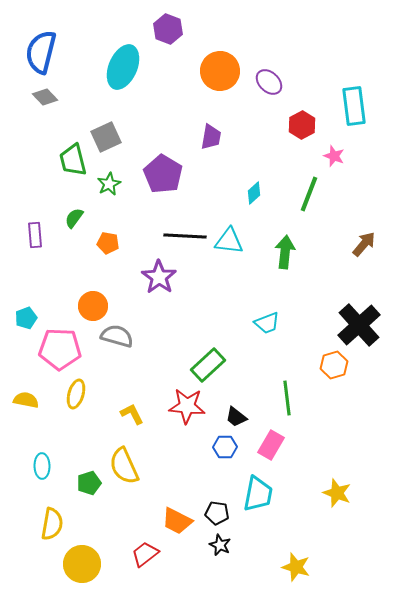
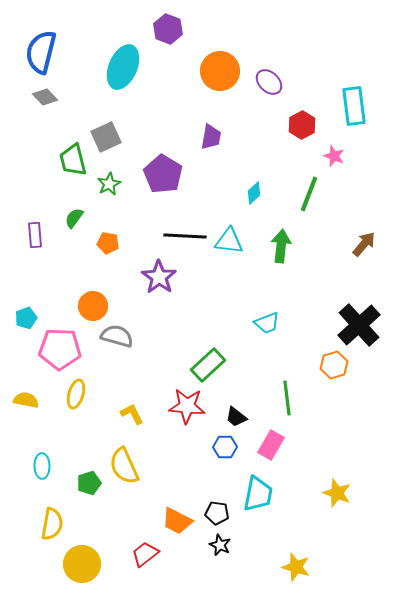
green arrow at (285, 252): moved 4 px left, 6 px up
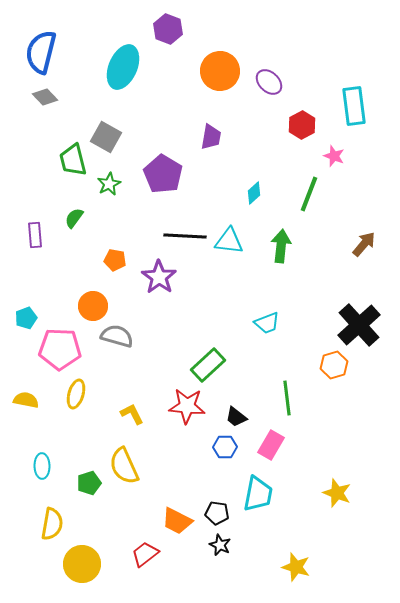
gray square at (106, 137): rotated 36 degrees counterclockwise
orange pentagon at (108, 243): moved 7 px right, 17 px down
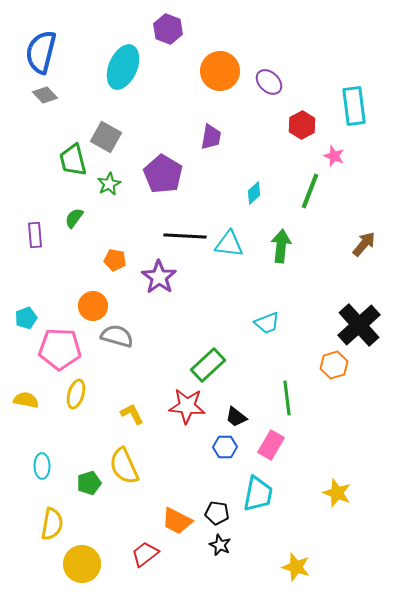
gray diamond at (45, 97): moved 2 px up
green line at (309, 194): moved 1 px right, 3 px up
cyan triangle at (229, 241): moved 3 px down
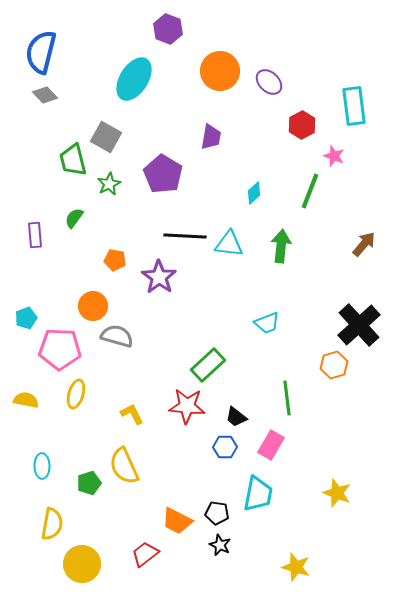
cyan ellipse at (123, 67): moved 11 px right, 12 px down; rotated 9 degrees clockwise
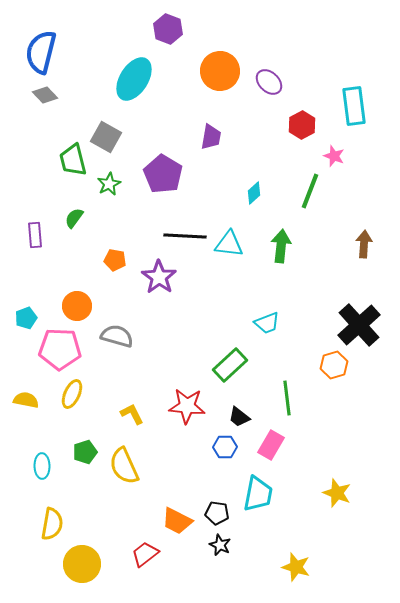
brown arrow at (364, 244): rotated 36 degrees counterclockwise
orange circle at (93, 306): moved 16 px left
green rectangle at (208, 365): moved 22 px right
yellow ellipse at (76, 394): moved 4 px left; rotated 8 degrees clockwise
black trapezoid at (236, 417): moved 3 px right
green pentagon at (89, 483): moved 4 px left, 31 px up
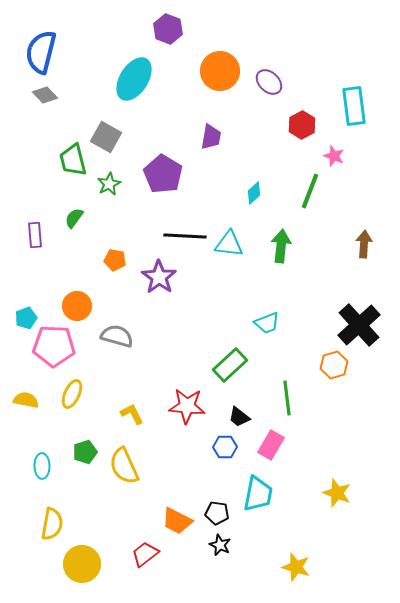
pink pentagon at (60, 349): moved 6 px left, 3 px up
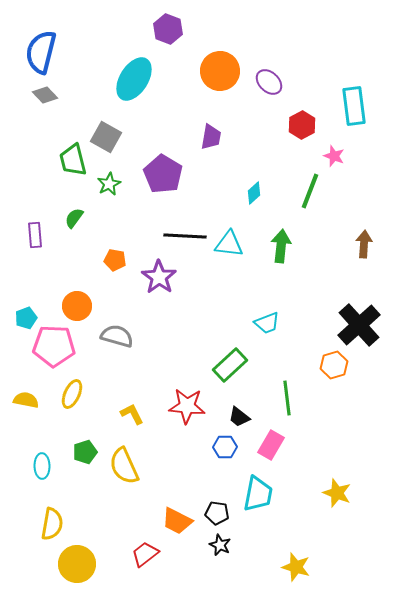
yellow circle at (82, 564): moved 5 px left
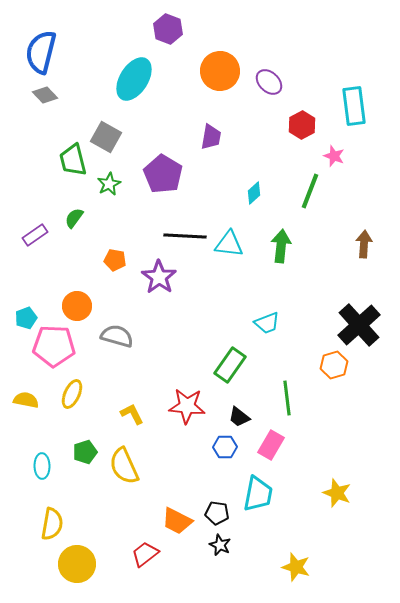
purple rectangle at (35, 235): rotated 60 degrees clockwise
green rectangle at (230, 365): rotated 12 degrees counterclockwise
